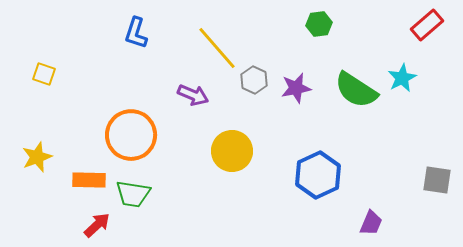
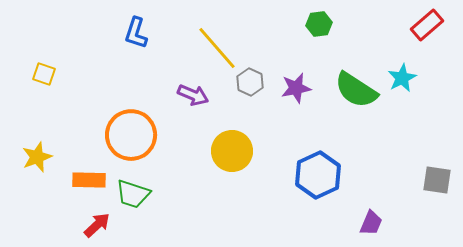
gray hexagon: moved 4 px left, 2 px down
green trapezoid: rotated 9 degrees clockwise
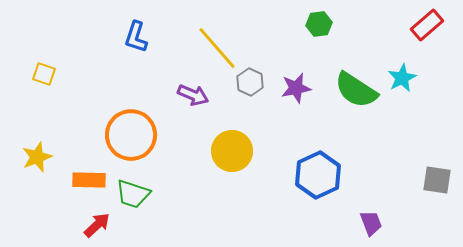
blue L-shape: moved 4 px down
purple trapezoid: rotated 44 degrees counterclockwise
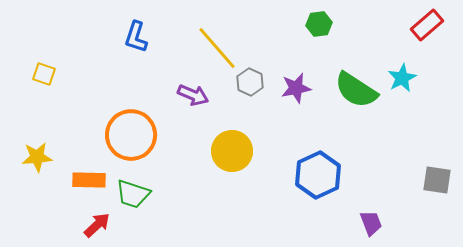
yellow star: rotated 16 degrees clockwise
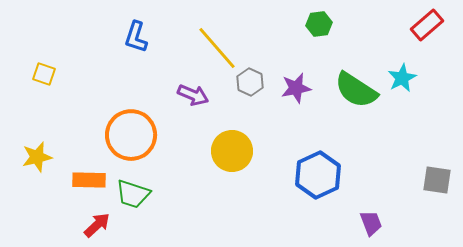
yellow star: rotated 8 degrees counterclockwise
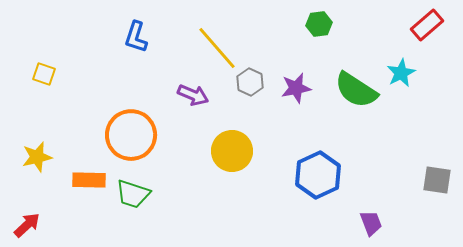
cyan star: moved 1 px left, 5 px up
red arrow: moved 70 px left
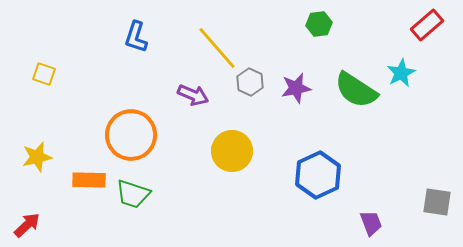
gray square: moved 22 px down
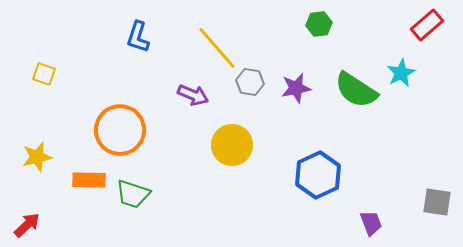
blue L-shape: moved 2 px right
gray hexagon: rotated 16 degrees counterclockwise
orange circle: moved 11 px left, 5 px up
yellow circle: moved 6 px up
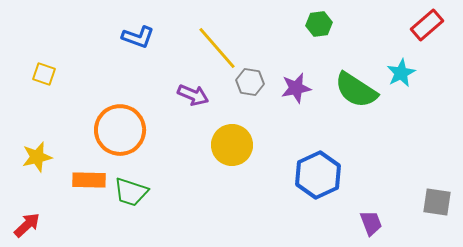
blue L-shape: rotated 88 degrees counterclockwise
green trapezoid: moved 2 px left, 2 px up
